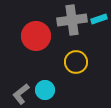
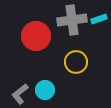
gray L-shape: moved 1 px left
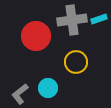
cyan circle: moved 3 px right, 2 px up
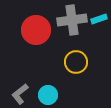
red circle: moved 6 px up
cyan circle: moved 7 px down
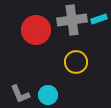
gray L-shape: rotated 75 degrees counterclockwise
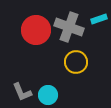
gray cross: moved 3 px left, 7 px down; rotated 28 degrees clockwise
gray L-shape: moved 2 px right, 2 px up
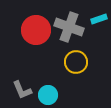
gray L-shape: moved 2 px up
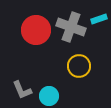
gray cross: moved 2 px right
yellow circle: moved 3 px right, 4 px down
cyan circle: moved 1 px right, 1 px down
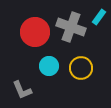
cyan rectangle: moved 2 px up; rotated 35 degrees counterclockwise
red circle: moved 1 px left, 2 px down
yellow circle: moved 2 px right, 2 px down
cyan circle: moved 30 px up
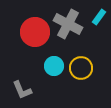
gray cross: moved 3 px left, 3 px up; rotated 8 degrees clockwise
cyan circle: moved 5 px right
